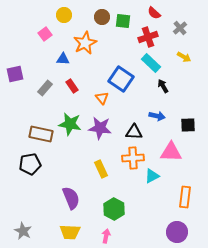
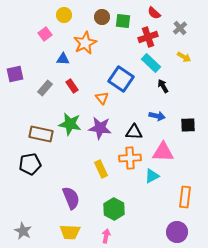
pink triangle: moved 8 px left
orange cross: moved 3 px left
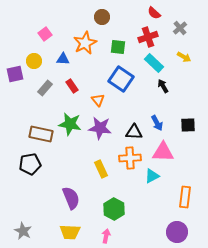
yellow circle: moved 30 px left, 46 px down
green square: moved 5 px left, 26 px down
cyan rectangle: moved 3 px right
orange triangle: moved 4 px left, 2 px down
blue arrow: moved 7 px down; rotated 49 degrees clockwise
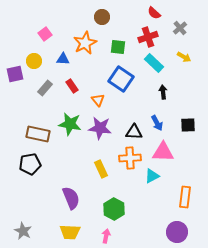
black arrow: moved 6 px down; rotated 24 degrees clockwise
brown rectangle: moved 3 px left
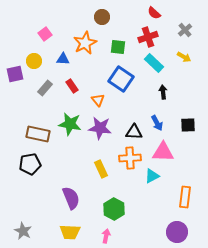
gray cross: moved 5 px right, 2 px down
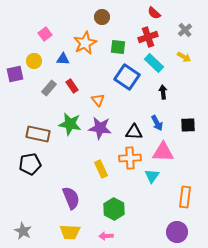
blue square: moved 6 px right, 2 px up
gray rectangle: moved 4 px right
cyan triangle: rotated 28 degrees counterclockwise
pink arrow: rotated 104 degrees counterclockwise
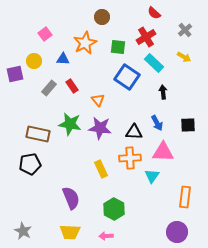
red cross: moved 2 px left; rotated 12 degrees counterclockwise
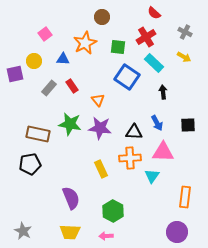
gray cross: moved 2 px down; rotated 24 degrees counterclockwise
green hexagon: moved 1 px left, 2 px down
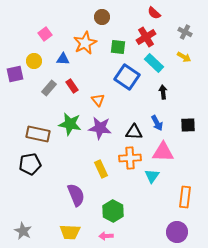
purple semicircle: moved 5 px right, 3 px up
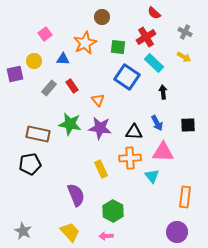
cyan triangle: rotated 14 degrees counterclockwise
yellow trapezoid: rotated 135 degrees counterclockwise
